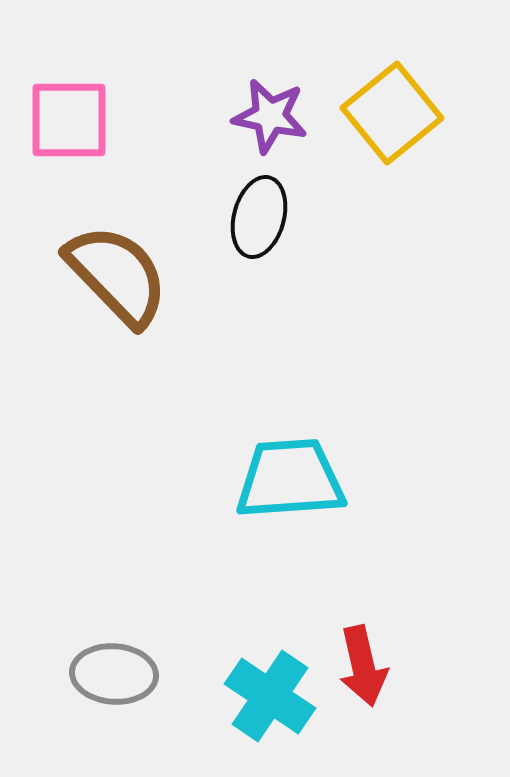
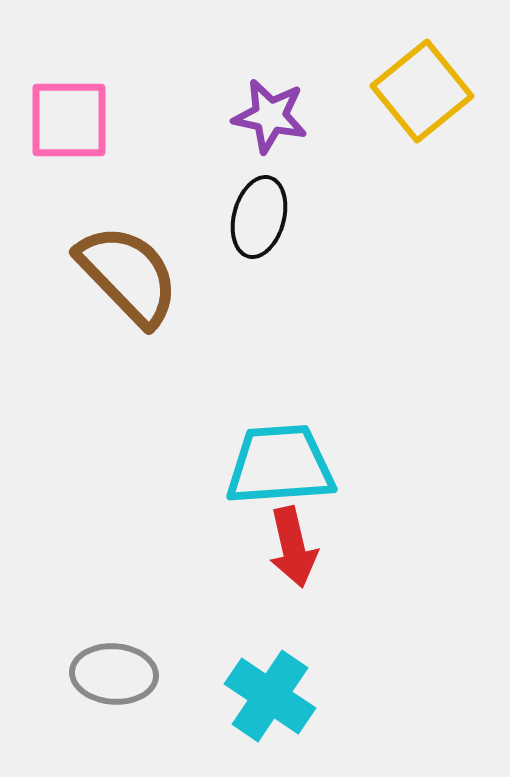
yellow square: moved 30 px right, 22 px up
brown semicircle: moved 11 px right
cyan trapezoid: moved 10 px left, 14 px up
red arrow: moved 70 px left, 119 px up
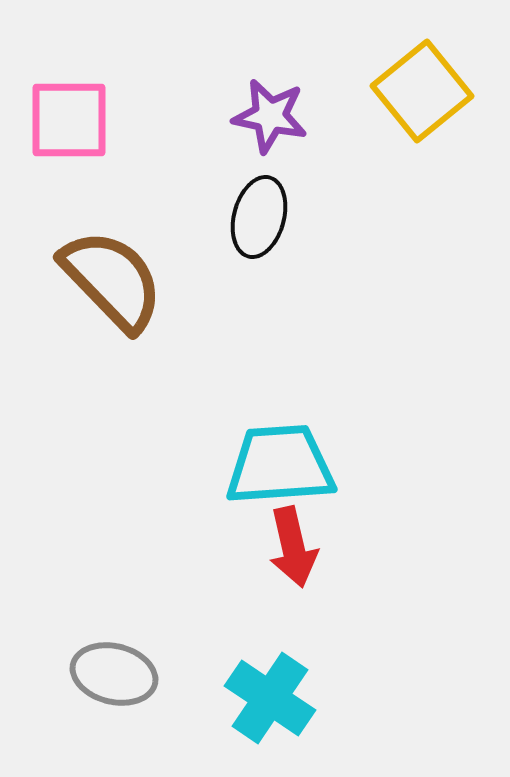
brown semicircle: moved 16 px left, 5 px down
gray ellipse: rotated 10 degrees clockwise
cyan cross: moved 2 px down
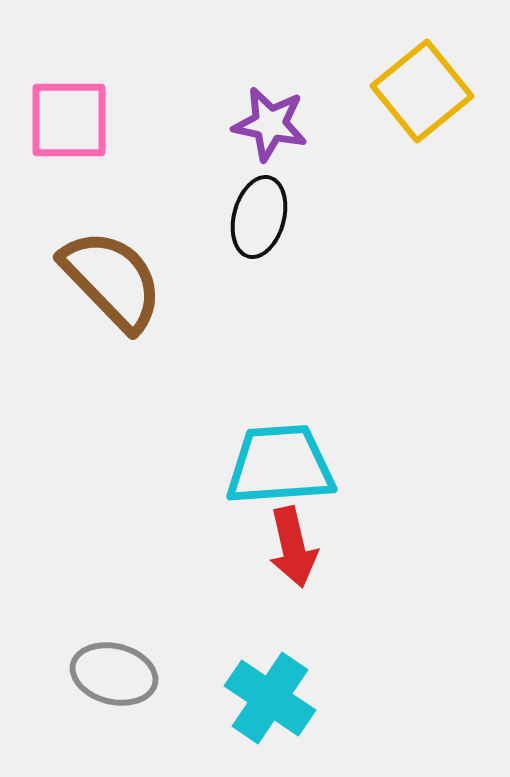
purple star: moved 8 px down
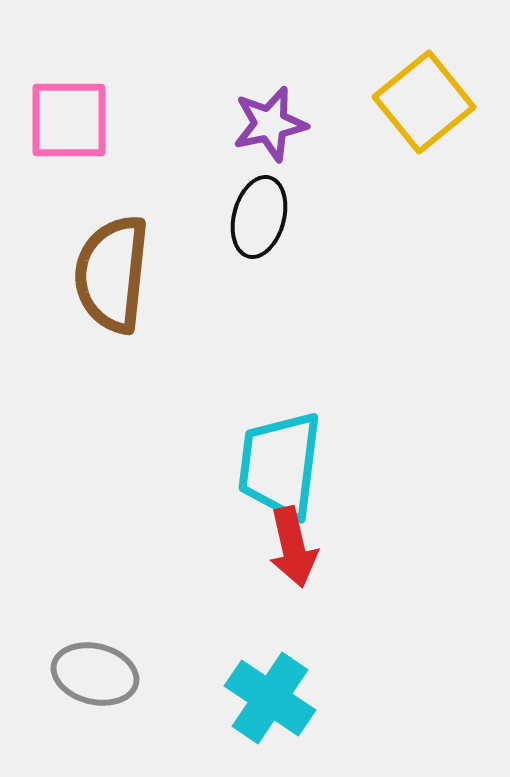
yellow square: moved 2 px right, 11 px down
purple star: rotated 24 degrees counterclockwise
brown semicircle: moved 6 px up; rotated 130 degrees counterclockwise
cyan trapezoid: rotated 79 degrees counterclockwise
gray ellipse: moved 19 px left
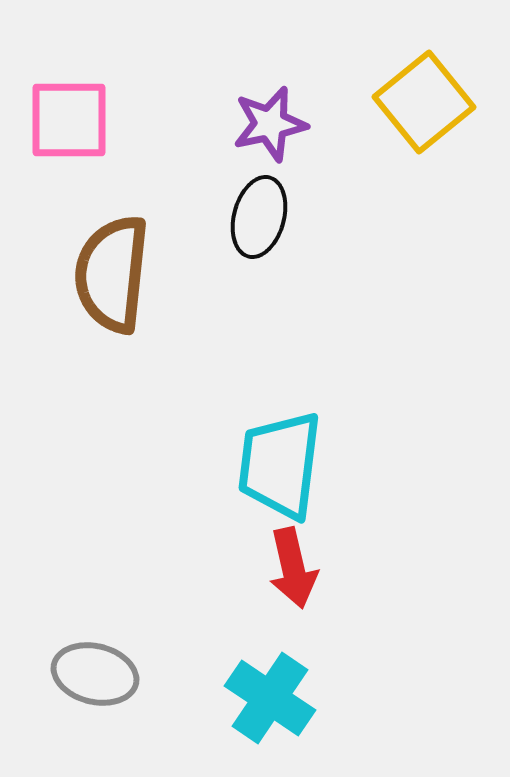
red arrow: moved 21 px down
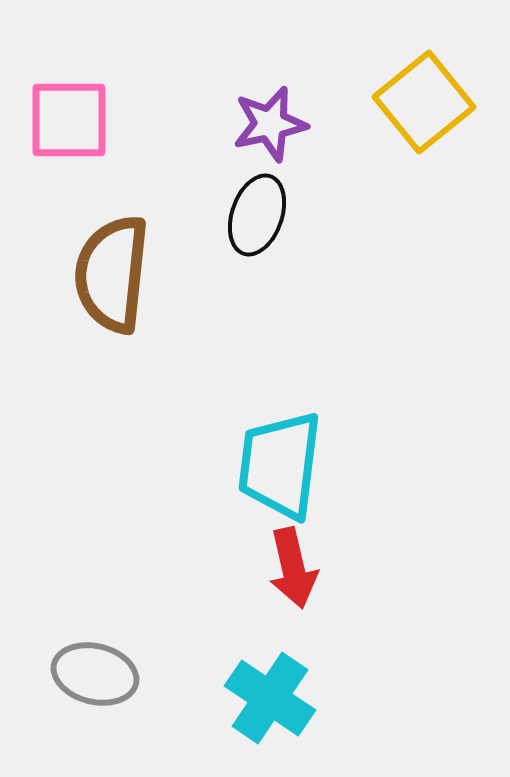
black ellipse: moved 2 px left, 2 px up; rotated 4 degrees clockwise
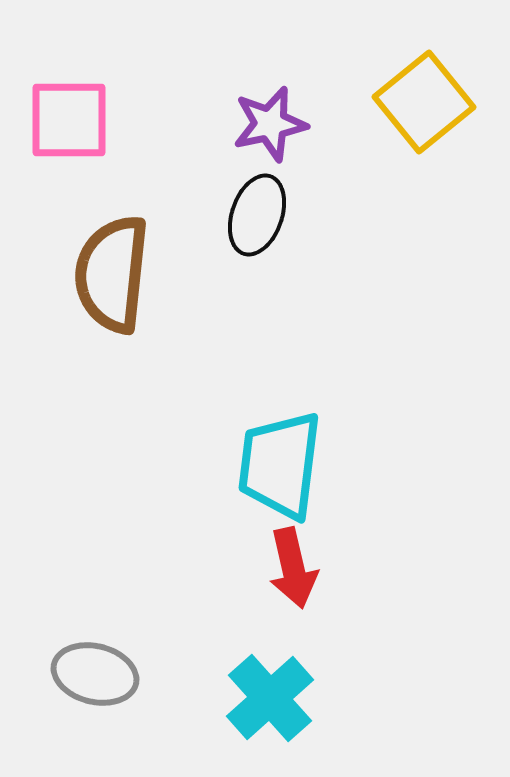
cyan cross: rotated 14 degrees clockwise
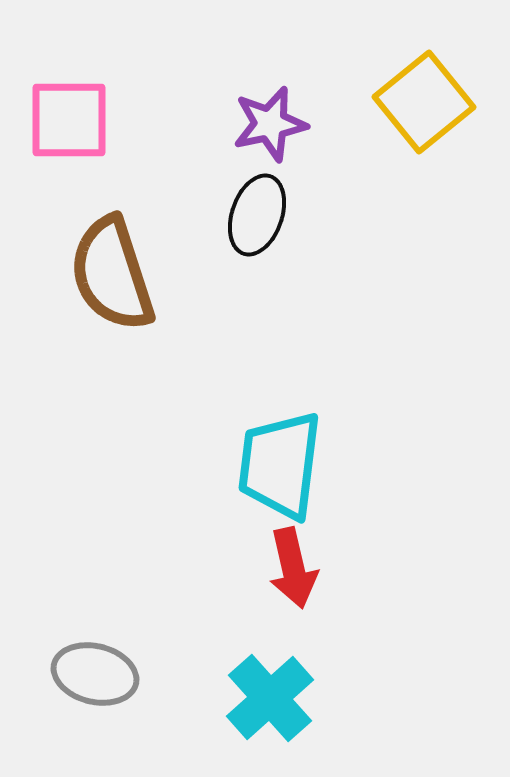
brown semicircle: rotated 24 degrees counterclockwise
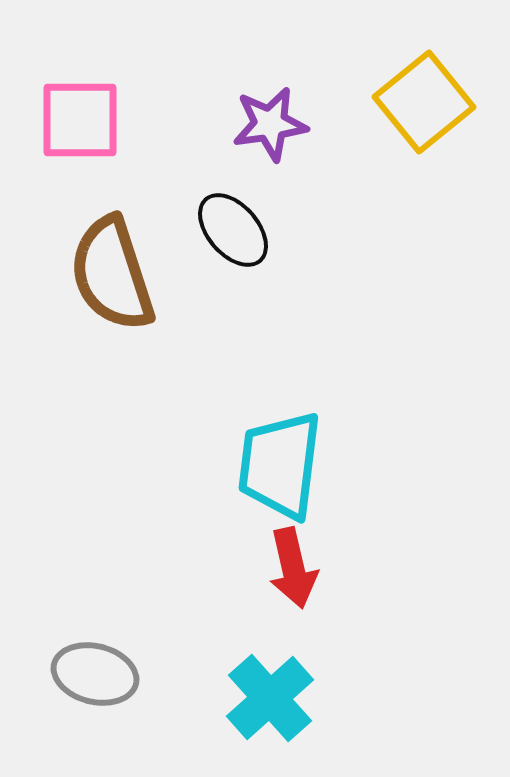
pink square: moved 11 px right
purple star: rotated 4 degrees clockwise
black ellipse: moved 24 px left, 15 px down; rotated 60 degrees counterclockwise
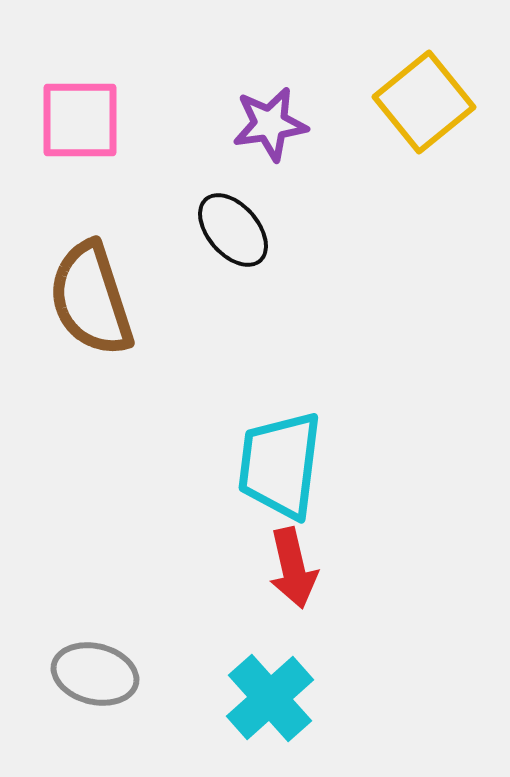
brown semicircle: moved 21 px left, 25 px down
